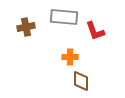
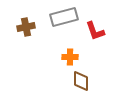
gray rectangle: rotated 20 degrees counterclockwise
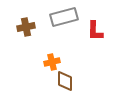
red L-shape: rotated 20 degrees clockwise
orange cross: moved 18 px left, 5 px down; rotated 14 degrees counterclockwise
brown diamond: moved 16 px left
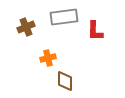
gray rectangle: rotated 8 degrees clockwise
brown cross: rotated 12 degrees counterclockwise
orange cross: moved 4 px left, 4 px up
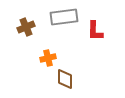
brown diamond: moved 2 px up
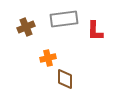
gray rectangle: moved 2 px down
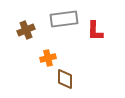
brown cross: moved 3 px down
